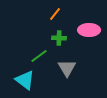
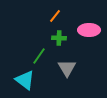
orange line: moved 2 px down
green line: rotated 18 degrees counterclockwise
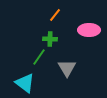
orange line: moved 1 px up
green cross: moved 9 px left, 1 px down
green line: moved 1 px down
cyan triangle: moved 3 px down
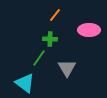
green line: moved 1 px down
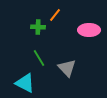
green cross: moved 12 px left, 12 px up
green line: rotated 66 degrees counterclockwise
gray triangle: rotated 12 degrees counterclockwise
cyan triangle: rotated 10 degrees counterclockwise
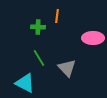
orange line: moved 2 px right, 1 px down; rotated 32 degrees counterclockwise
pink ellipse: moved 4 px right, 8 px down
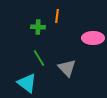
cyan triangle: moved 2 px right; rotated 10 degrees clockwise
